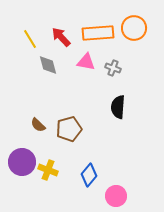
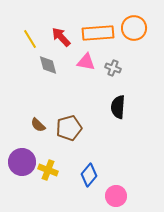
brown pentagon: moved 1 px up
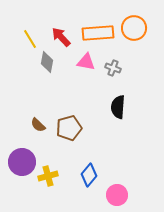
gray diamond: moved 1 px left, 3 px up; rotated 25 degrees clockwise
yellow cross: moved 6 px down; rotated 36 degrees counterclockwise
pink circle: moved 1 px right, 1 px up
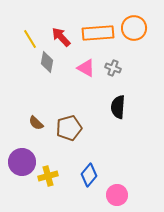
pink triangle: moved 6 px down; rotated 18 degrees clockwise
brown semicircle: moved 2 px left, 2 px up
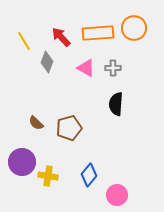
yellow line: moved 6 px left, 2 px down
gray diamond: rotated 10 degrees clockwise
gray cross: rotated 21 degrees counterclockwise
black semicircle: moved 2 px left, 3 px up
yellow cross: rotated 24 degrees clockwise
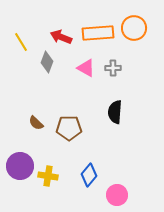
red arrow: rotated 25 degrees counterclockwise
yellow line: moved 3 px left, 1 px down
black semicircle: moved 1 px left, 8 px down
brown pentagon: rotated 15 degrees clockwise
purple circle: moved 2 px left, 4 px down
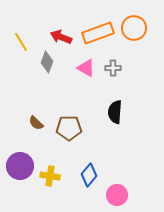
orange rectangle: rotated 16 degrees counterclockwise
yellow cross: moved 2 px right
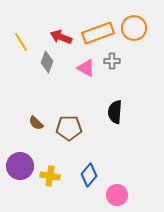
gray cross: moved 1 px left, 7 px up
